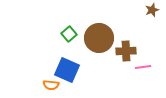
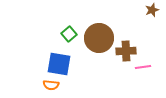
blue square: moved 8 px left, 6 px up; rotated 15 degrees counterclockwise
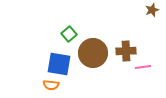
brown circle: moved 6 px left, 15 px down
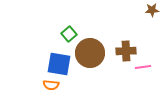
brown star: rotated 16 degrees clockwise
brown circle: moved 3 px left
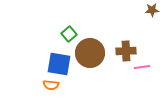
pink line: moved 1 px left
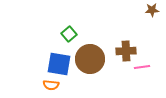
brown circle: moved 6 px down
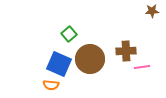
brown star: moved 1 px down
blue square: rotated 15 degrees clockwise
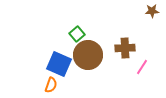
green square: moved 8 px right
brown cross: moved 1 px left, 3 px up
brown circle: moved 2 px left, 4 px up
pink line: rotated 49 degrees counterclockwise
orange semicircle: rotated 77 degrees counterclockwise
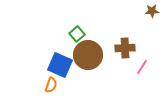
blue square: moved 1 px right, 1 px down
